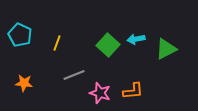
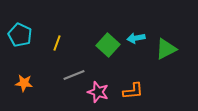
cyan arrow: moved 1 px up
pink star: moved 2 px left, 1 px up
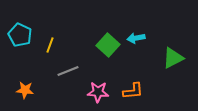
yellow line: moved 7 px left, 2 px down
green triangle: moved 7 px right, 9 px down
gray line: moved 6 px left, 4 px up
orange star: moved 1 px right, 7 px down
pink star: rotated 15 degrees counterclockwise
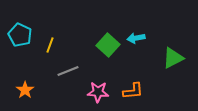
orange star: rotated 30 degrees clockwise
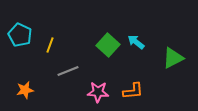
cyan arrow: moved 4 px down; rotated 48 degrees clockwise
orange star: rotated 24 degrees clockwise
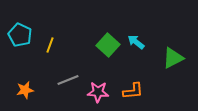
gray line: moved 9 px down
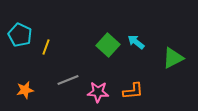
yellow line: moved 4 px left, 2 px down
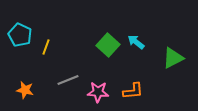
orange star: rotated 24 degrees clockwise
